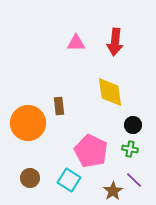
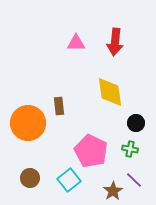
black circle: moved 3 px right, 2 px up
cyan square: rotated 20 degrees clockwise
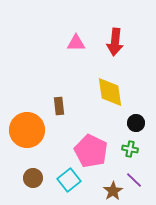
orange circle: moved 1 px left, 7 px down
brown circle: moved 3 px right
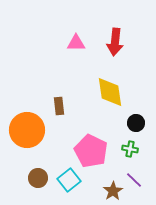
brown circle: moved 5 px right
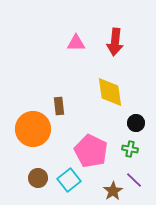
orange circle: moved 6 px right, 1 px up
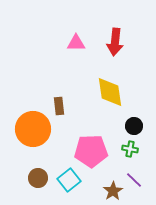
black circle: moved 2 px left, 3 px down
pink pentagon: rotated 28 degrees counterclockwise
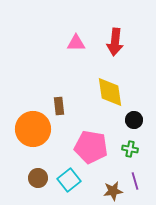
black circle: moved 6 px up
pink pentagon: moved 4 px up; rotated 12 degrees clockwise
purple line: moved 1 px right, 1 px down; rotated 30 degrees clockwise
brown star: rotated 24 degrees clockwise
